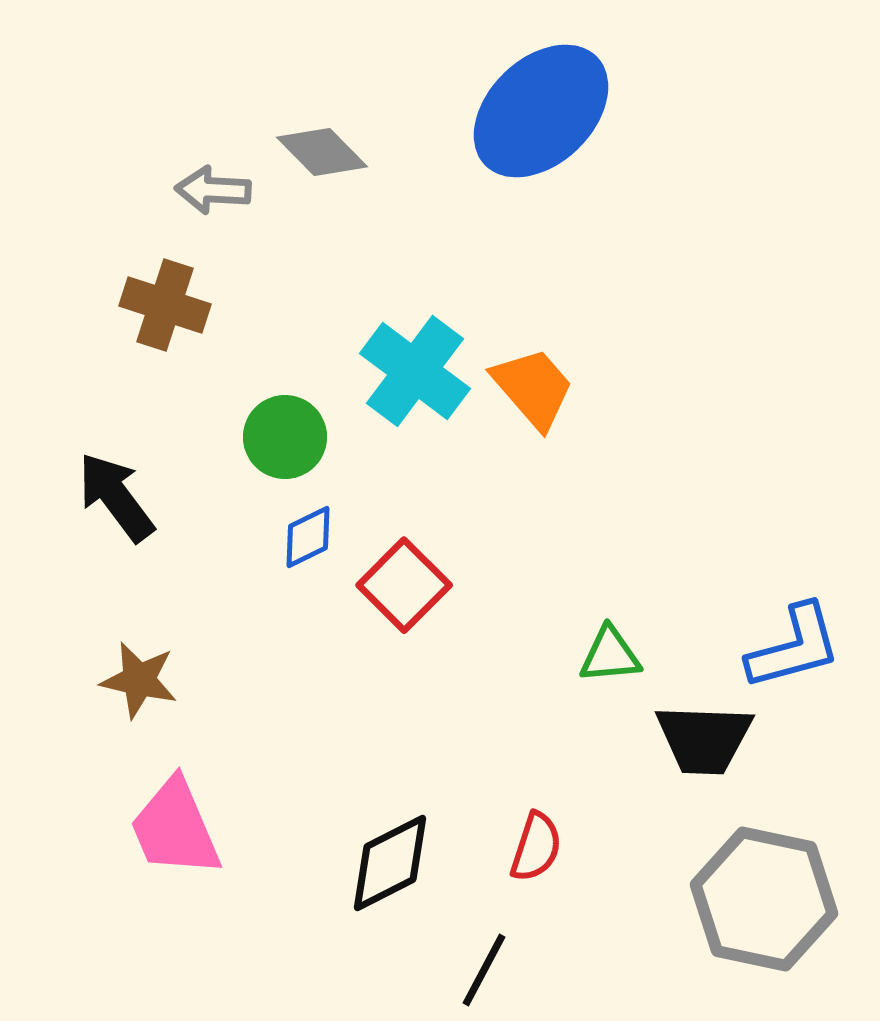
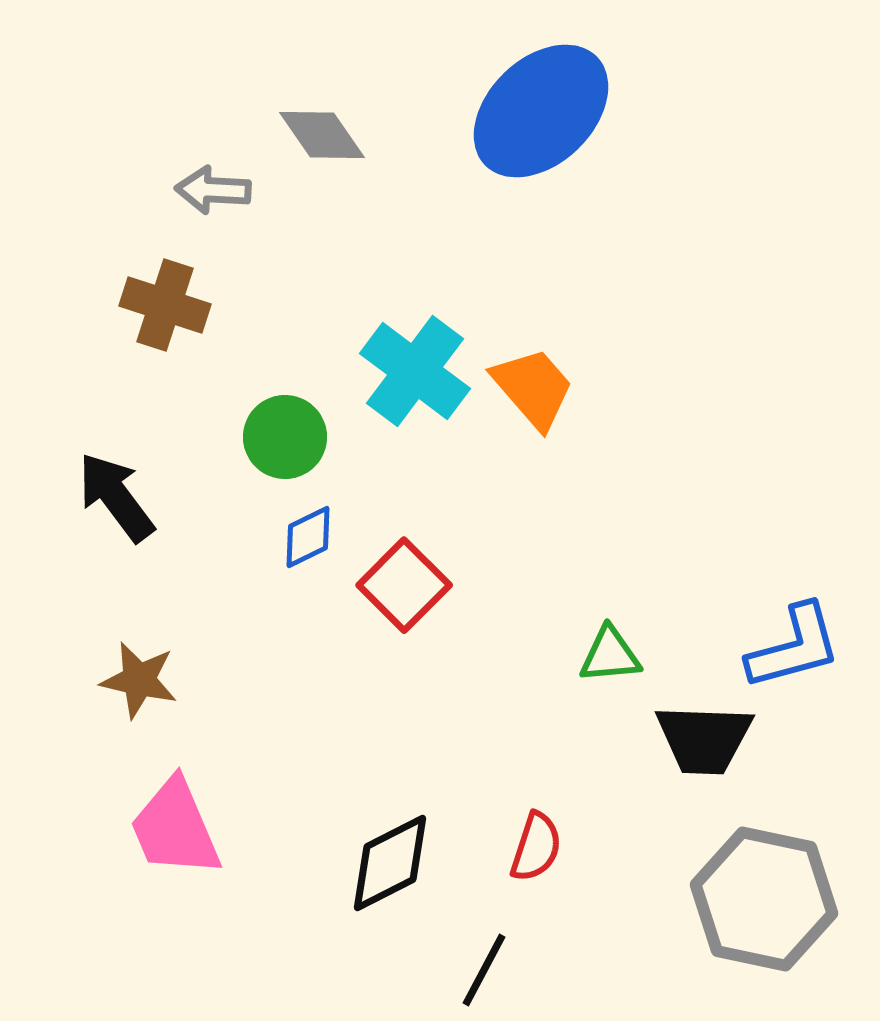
gray diamond: moved 17 px up; rotated 10 degrees clockwise
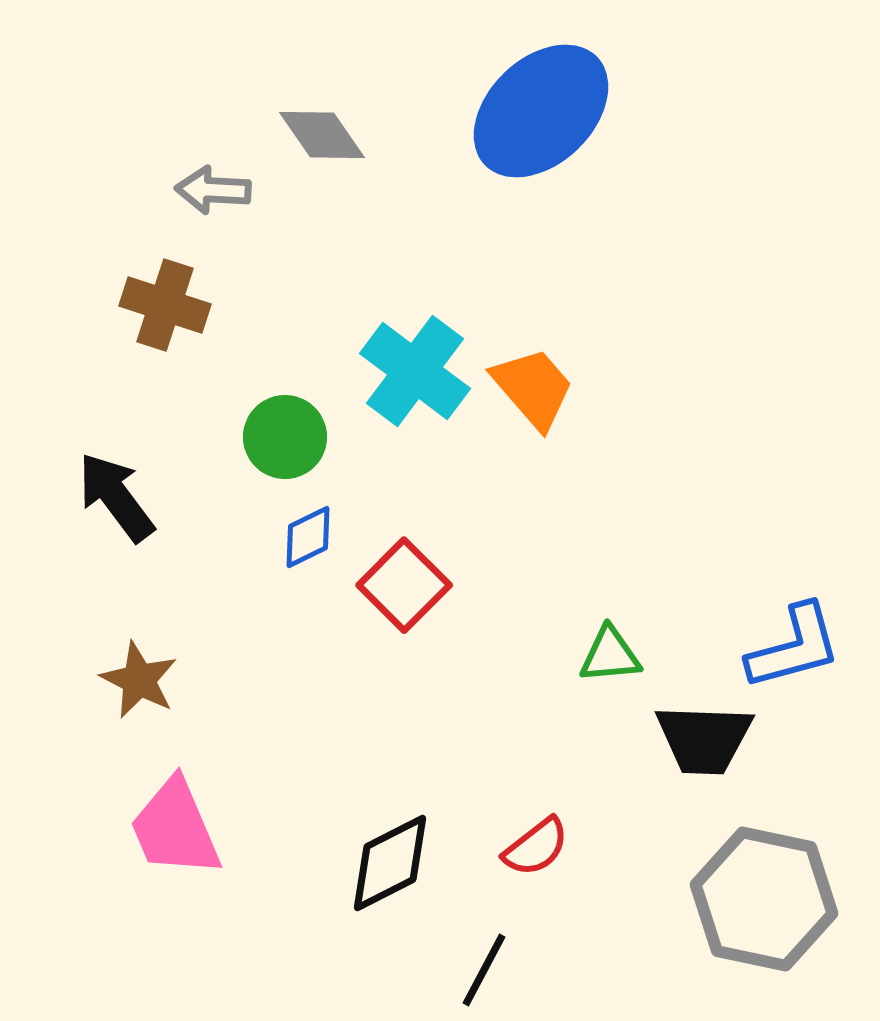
brown star: rotated 14 degrees clockwise
red semicircle: rotated 34 degrees clockwise
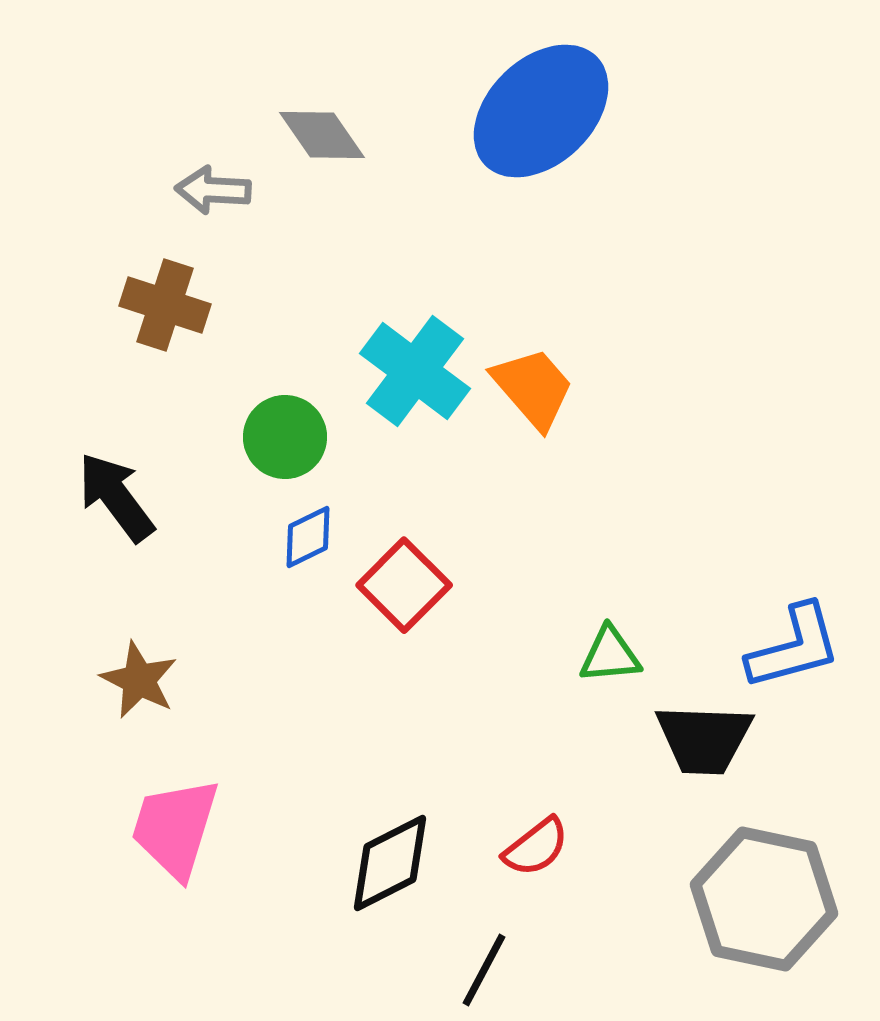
pink trapezoid: rotated 40 degrees clockwise
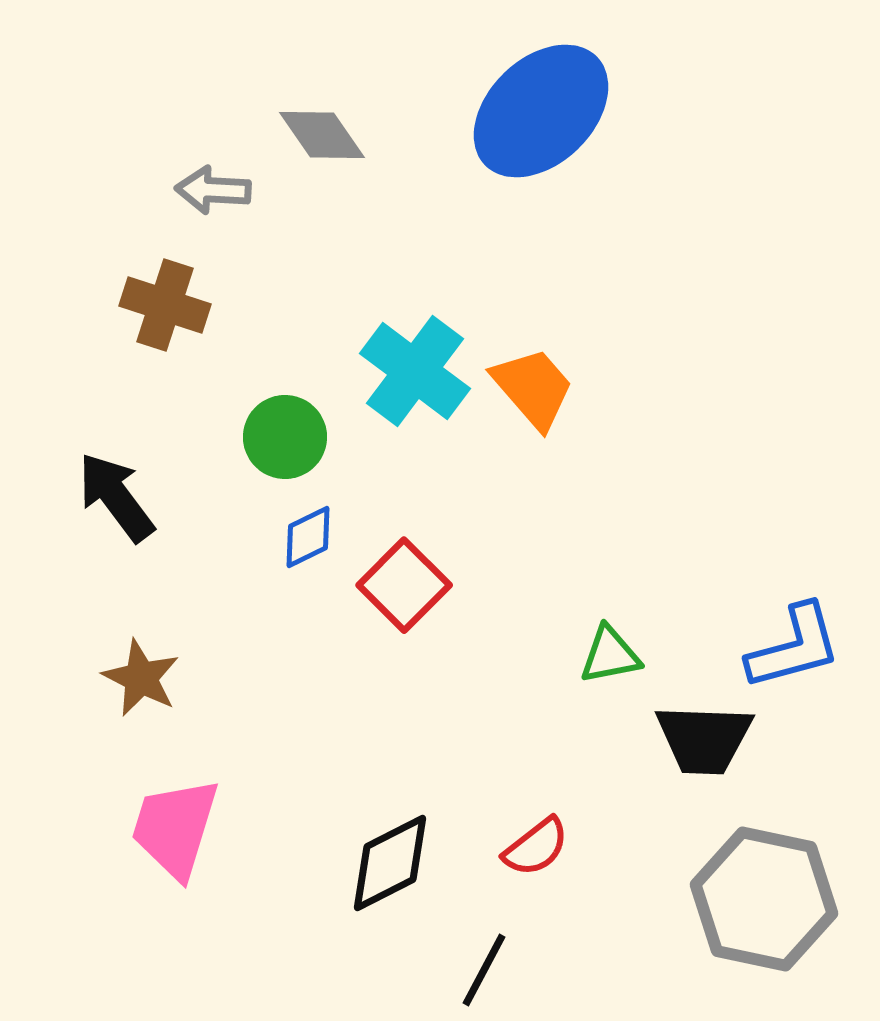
green triangle: rotated 6 degrees counterclockwise
brown star: moved 2 px right, 2 px up
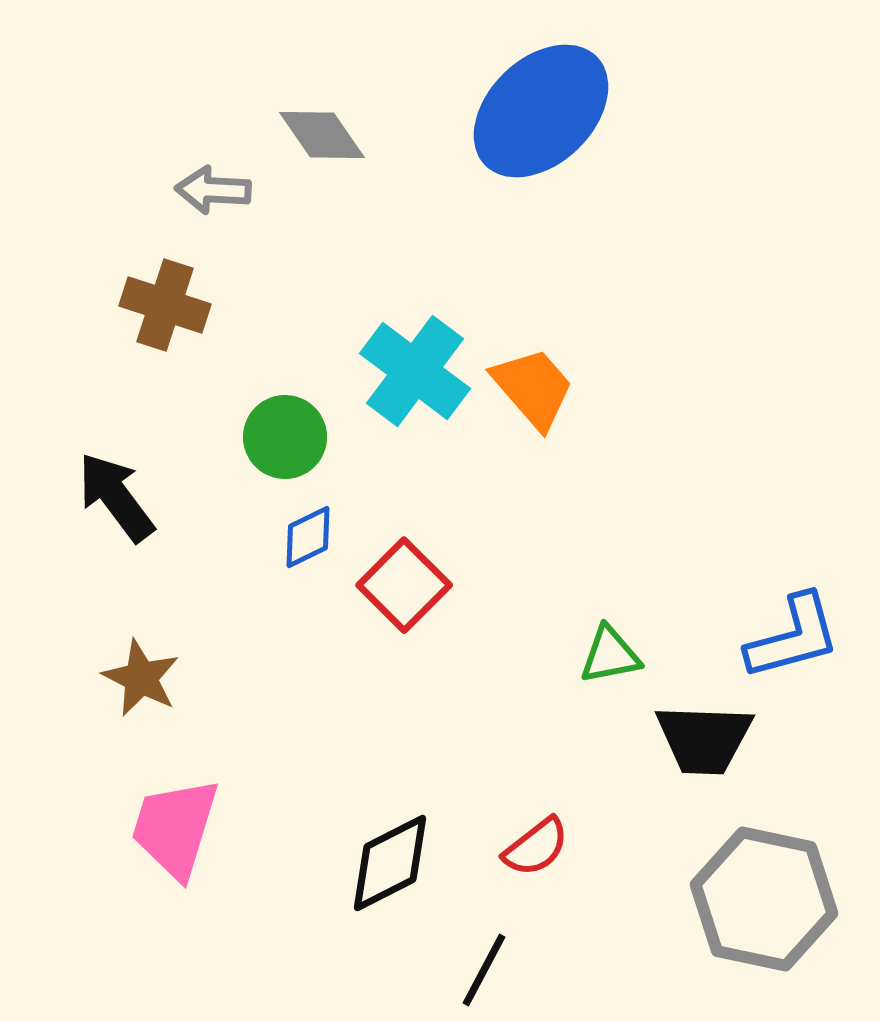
blue L-shape: moved 1 px left, 10 px up
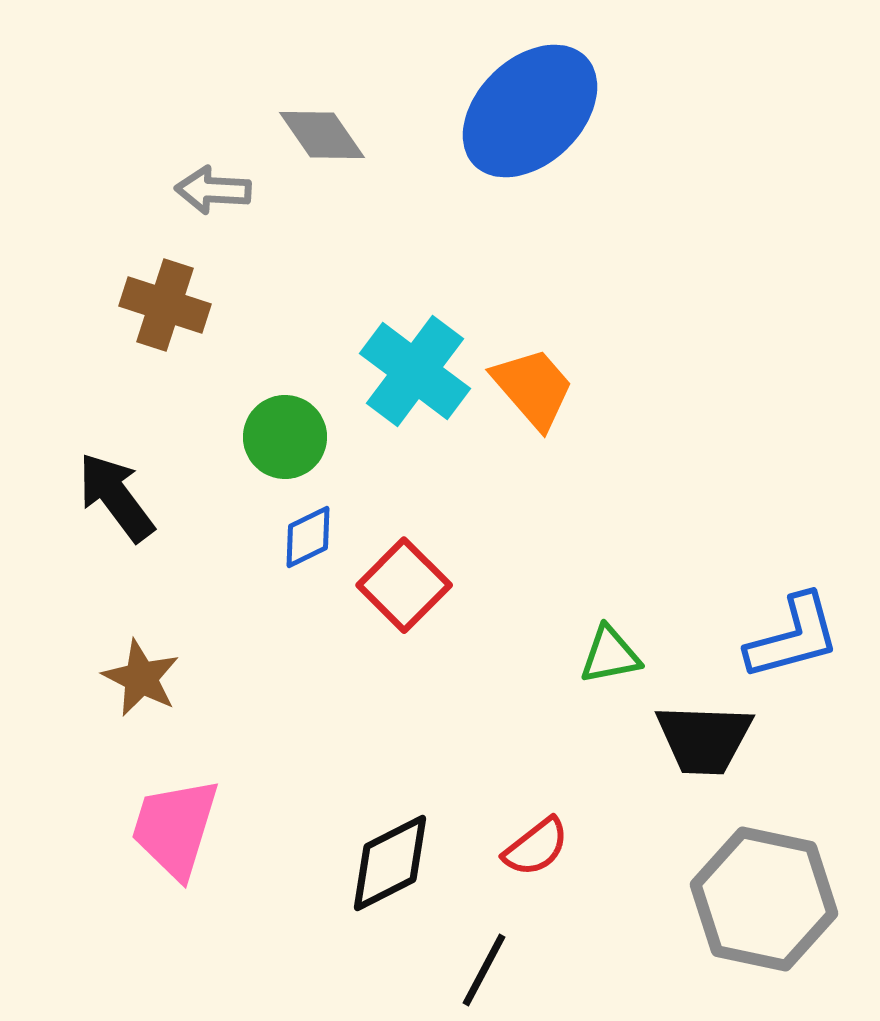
blue ellipse: moved 11 px left
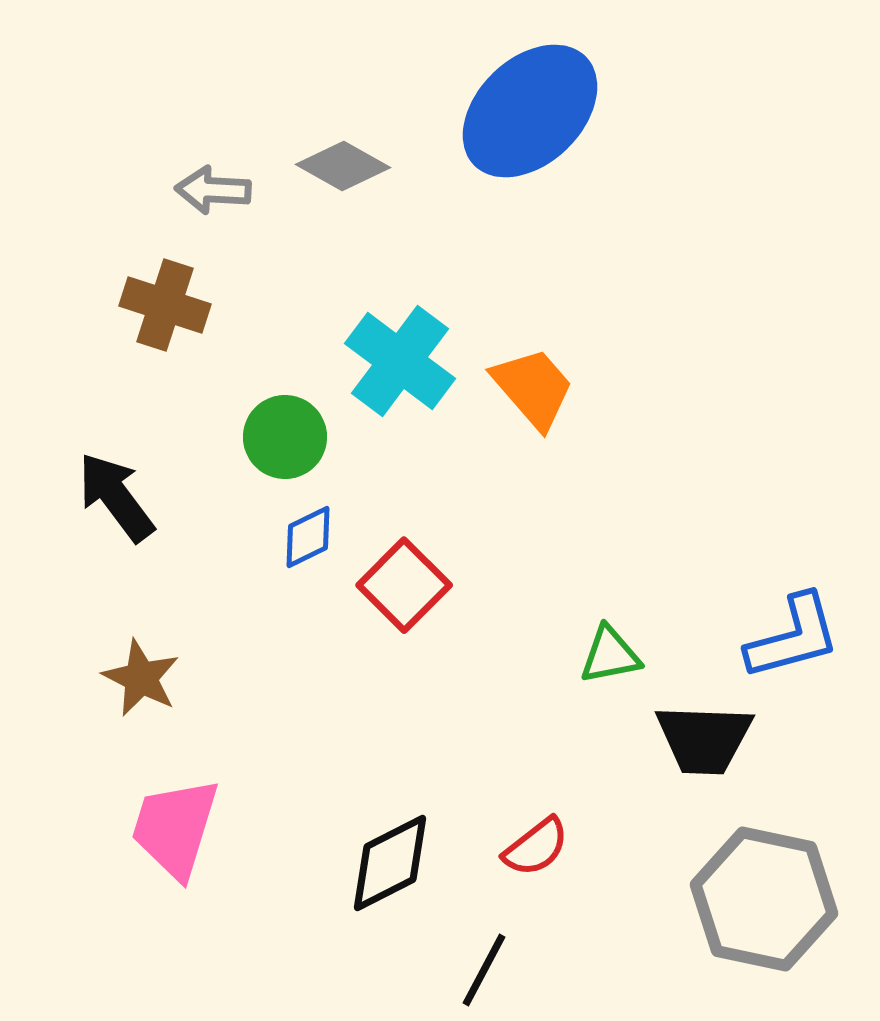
gray diamond: moved 21 px right, 31 px down; rotated 26 degrees counterclockwise
cyan cross: moved 15 px left, 10 px up
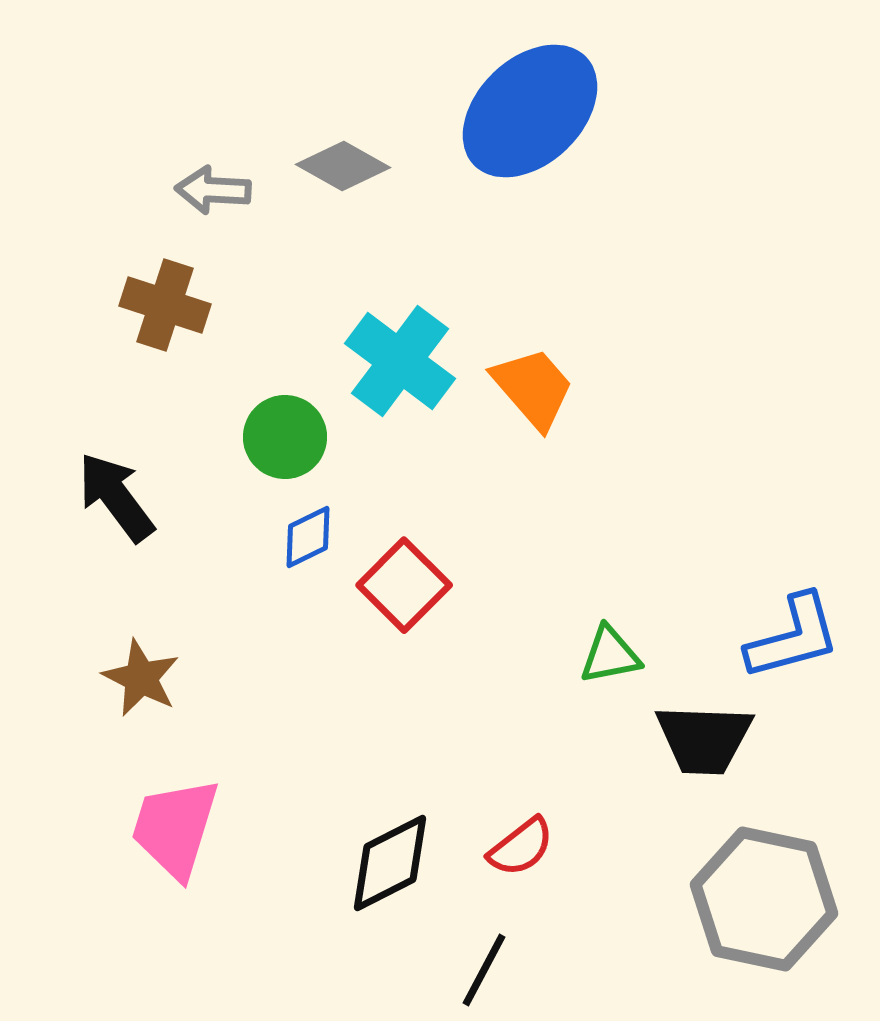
red semicircle: moved 15 px left
